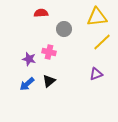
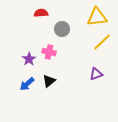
gray circle: moved 2 px left
purple star: rotated 24 degrees clockwise
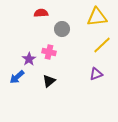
yellow line: moved 3 px down
blue arrow: moved 10 px left, 7 px up
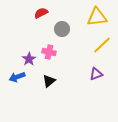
red semicircle: rotated 24 degrees counterclockwise
blue arrow: rotated 21 degrees clockwise
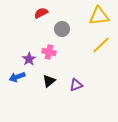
yellow triangle: moved 2 px right, 1 px up
yellow line: moved 1 px left
purple triangle: moved 20 px left, 11 px down
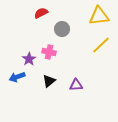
purple triangle: rotated 16 degrees clockwise
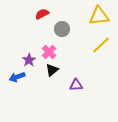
red semicircle: moved 1 px right, 1 px down
pink cross: rotated 32 degrees clockwise
purple star: moved 1 px down
black triangle: moved 3 px right, 11 px up
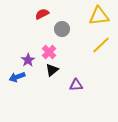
purple star: moved 1 px left
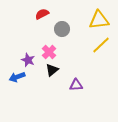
yellow triangle: moved 4 px down
purple star: rotated 16 degrees counterclockwise
